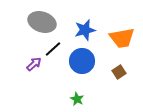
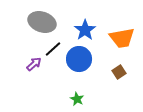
blue star: rotated 20 degrees counterclockwise
blue circle: moved 3 px left, 2 px up
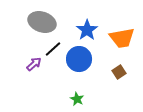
blue star: moved 2 px right
